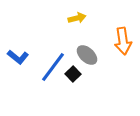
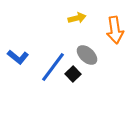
orange arrow: moved 8 px left, 11 px up
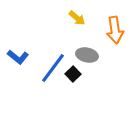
yellow arrow: rotated 54 degrees clockwise
gray ellipse: rotated 30 degrees counterclockwise
blue line: moved 1 px down
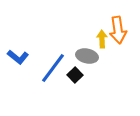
yellow arrow: moved 25 px right, 21 px down; rotated 132 degrees counterclockwise
orange arrow: moved 3 px right
gray ellipse: moved 1 px down
black square: moved 2 px right, 1 px down
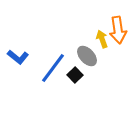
yellow arrow: rotated 18 degrees counterclockwise
gray ellipse: rotated 35 degrees clockwise
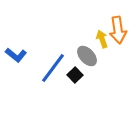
blue L-shape: moved 2 px left, 2 px up
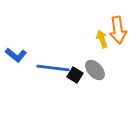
gray ellipse: moved 8 px right, 14 px down
blue line: rotated 60 degrees clockwise
black square: rotated 14 degrees counterclockwise
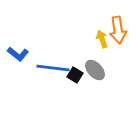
blue L-shape: moved 2 px right, 1 px up
